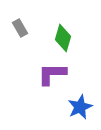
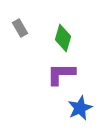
purple L-shape: moved 9 px right
blue star: moved 1 px down
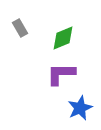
green diamond: rotated 52 degrees clockwise
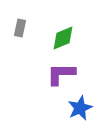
gray rectangle: rotated 42 degrees clockwise
